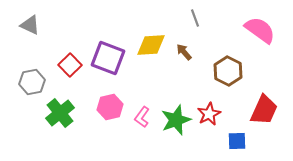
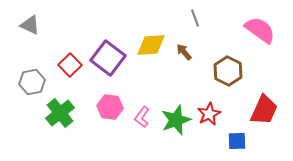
purple square: rotated 16 degrees clockwise
pink hexagon: rotated 20 degrees clockwise
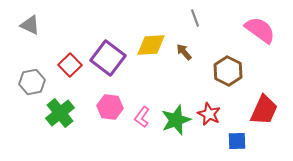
red star: rotated 20 degrees counterclockwise
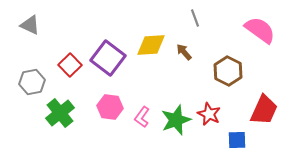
blue square: moved 1 px up
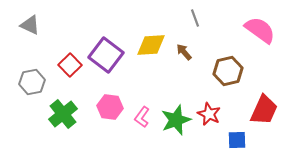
purple square: moved 2 px left, 3 px up
brown hexagon: rotated 20 degrees clockwise
green cross: moved 3 px right, 1 px down
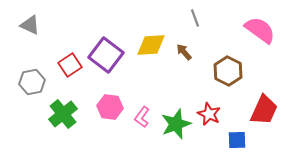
red square: rotated 10 degrees clockwise
brown hexagon: rotated 20 degrees counterclockwise
green star: moved 4 px down
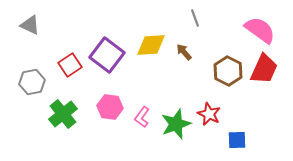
purple square: moved 1 px right
red trapezoid: moved 41 px up
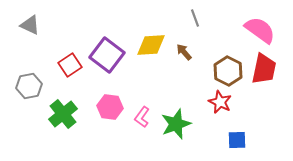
red trapezoid: rotated 12 degrees counterclockwise
gray hexagon: moved 3 px left, 4 px down
red star: moved 11 px right, 12 px up
